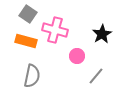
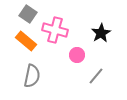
black star: moved 1 px left, 1 px up
orange rectangle: rotated 25 degrees clockwise
pink circle: moved 1 px up
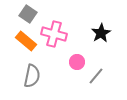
pink cross: moved 1 px left, 4 px down
pink circle: moved 7 px down
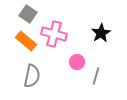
gray line: rotated 24 degrees counterclockwise
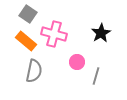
gray semicircle: moved 2 px right, 5 px up
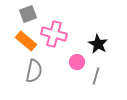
gray square: rotated 36 degrees clockwise
black star: moved 3 px left, 11 px down; rotated 12 degrees counterclockwise
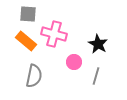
gray square: rotated 24 degrees clockwise
pink circle: moved 3 px left
gray semicircle: moved 5 px down
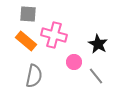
pink cross: moved 1 px down
gray line: rotated 54 degrees counterclockwise
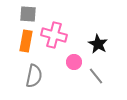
orange rectangle: rotated 60 degrees clockwise
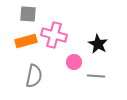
orange rectangle: rotated 65 degrees clockwise
gray line: rotated 48 degrees counterclockwise
